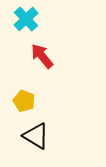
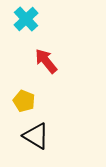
red arrow: moved 4 px right, 5 px down
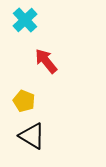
cyan cross: moved 1 px left, 1 px down
black triangle: moved 4 px left
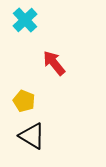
red arrow: moved 8 px right, 2 px down
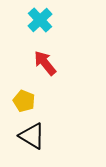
cyan cross: moved 15 px right
red arrow: moved 9 px left
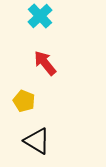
cyan cross: moved 4 px up
black triangle: moved 5 px right, 5 px down
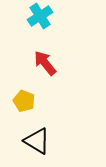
cyan cross: rotated 10 degrees clockwise
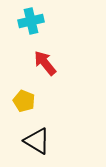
cyan cross: moved 9 px left, 5 px down; rotated 20 degrees clockwise
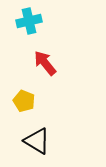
cyan cross: moved 2 px left
